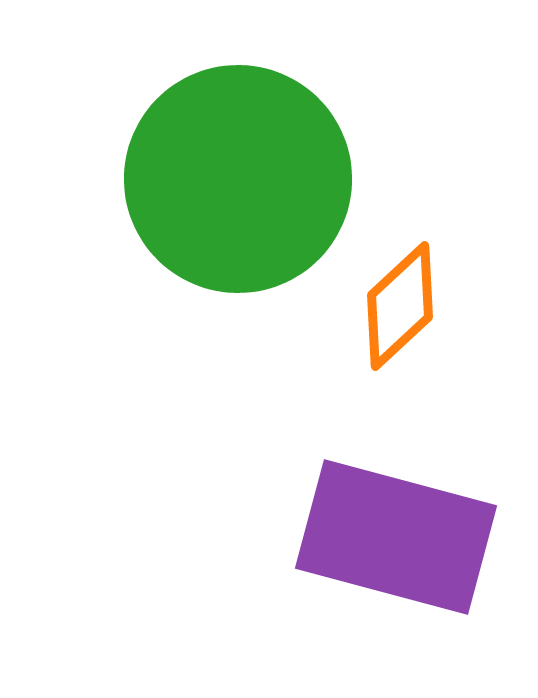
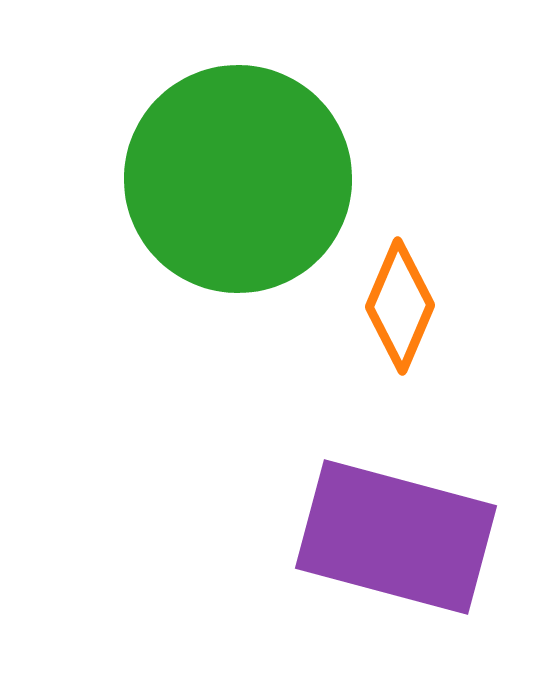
orange diamond: rotated 24 degrees counterclockwise
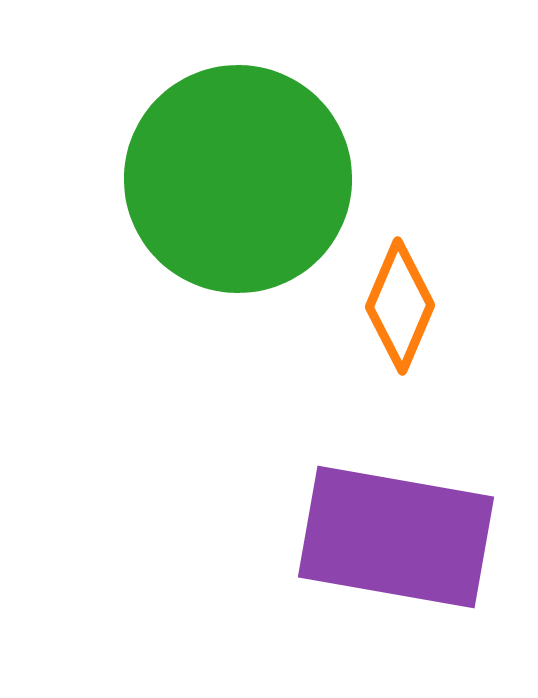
purple rectangle: rotated 5 degrees counterclockwise
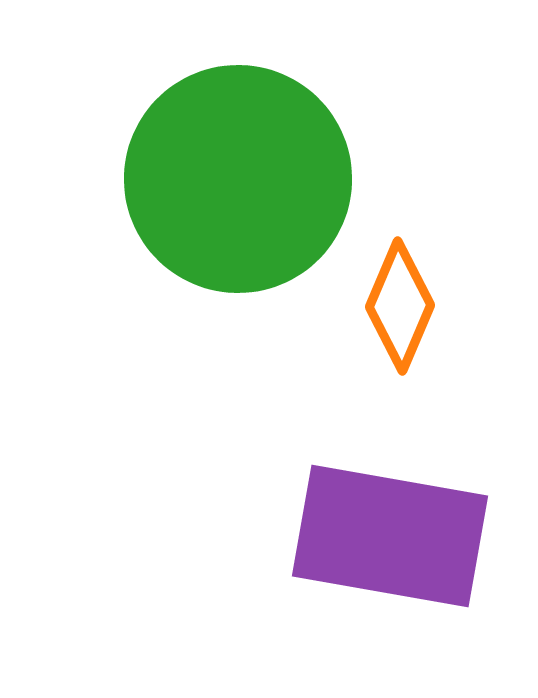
purple rectangle: moved 6 px left, 1 px up
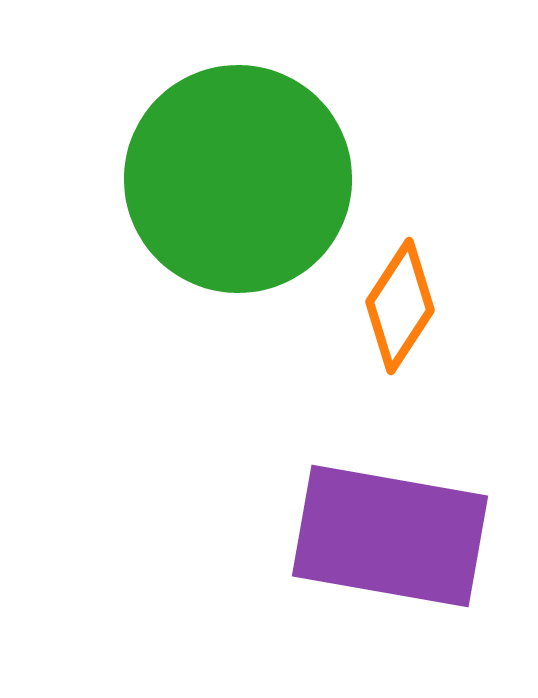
orange diamond: rotated 10 degrees clockwise
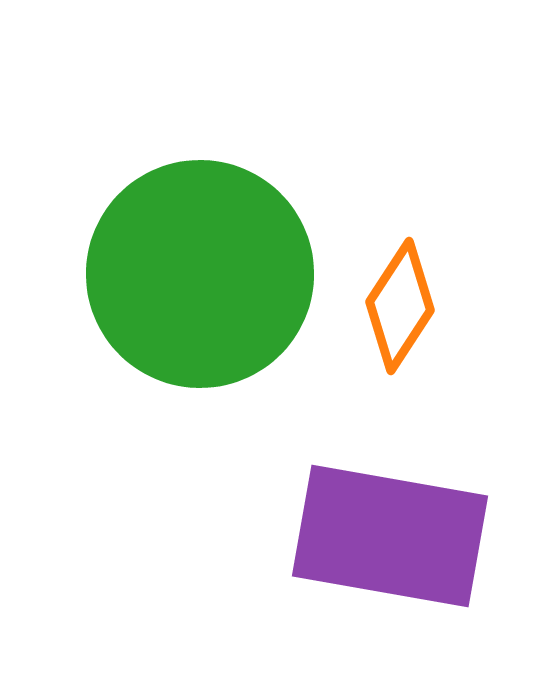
green circle: moved 38 px left, 95 px down
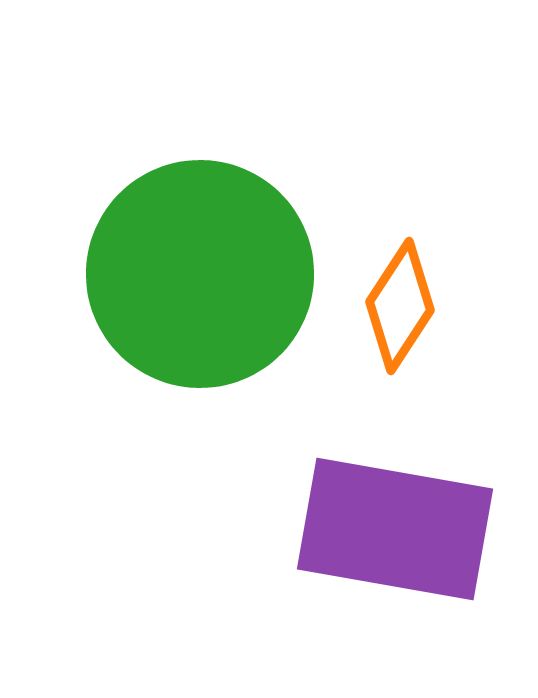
purple rectangle: moved 5 px right, 7 px up
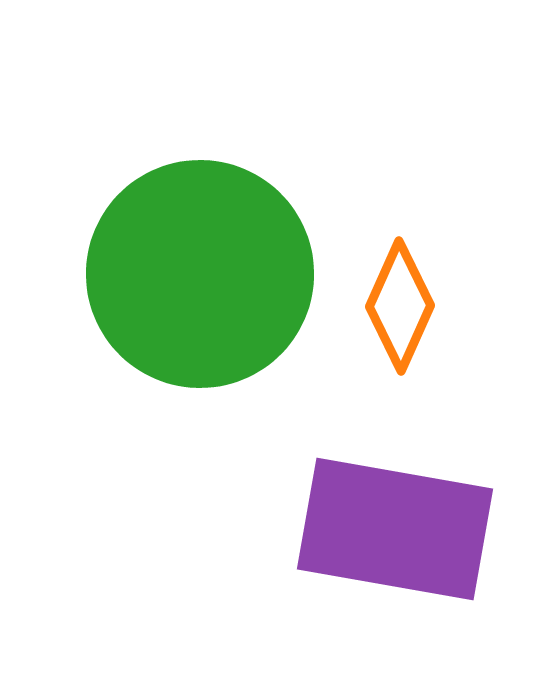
orange diamond: rotated 9 degrees counterclockwise
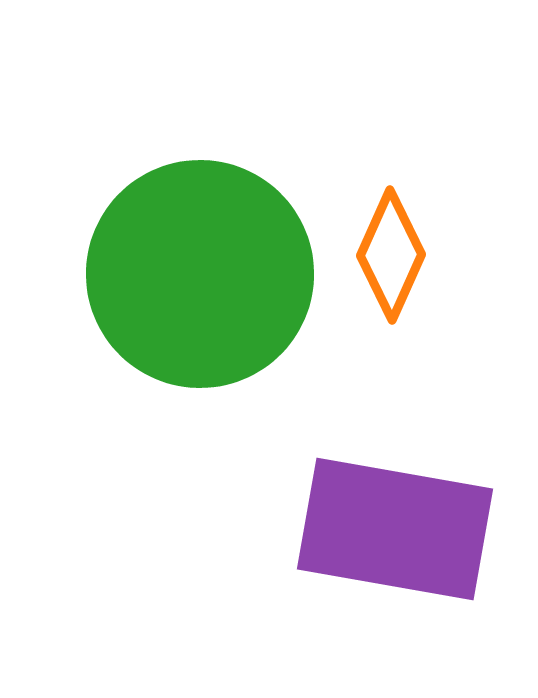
orange diamond: moved 9 px left, 51 px up
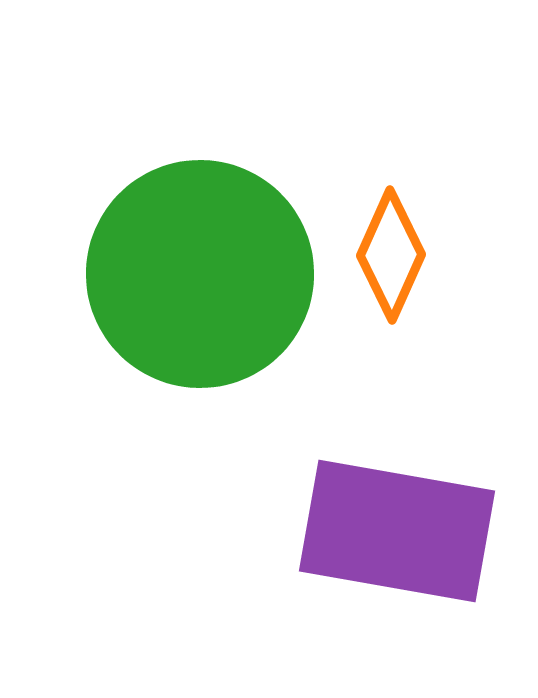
purple rectangle: moved 2 px right, 2 px down
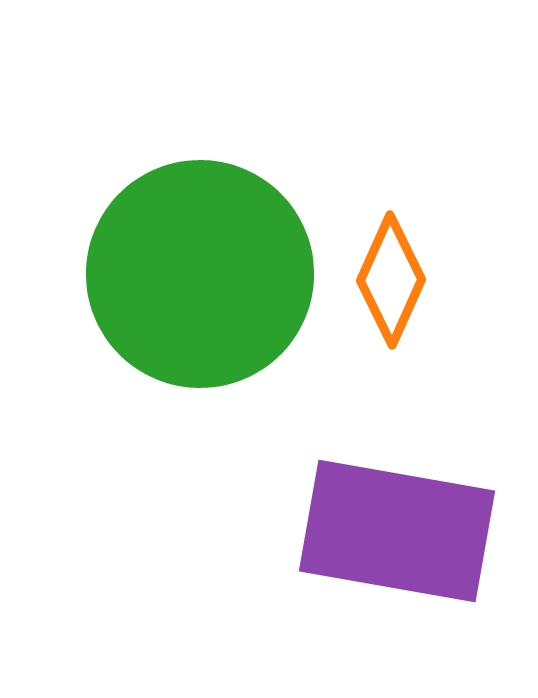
orange diamond: moved 25 px down
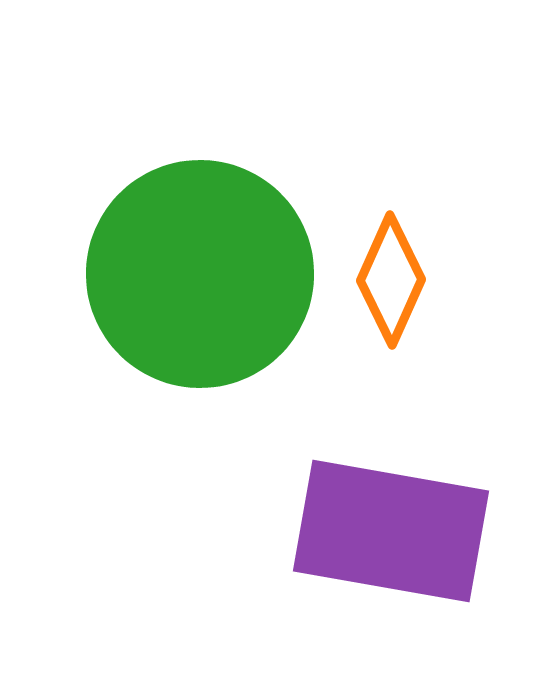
purple rectangle: moved 6 px left
